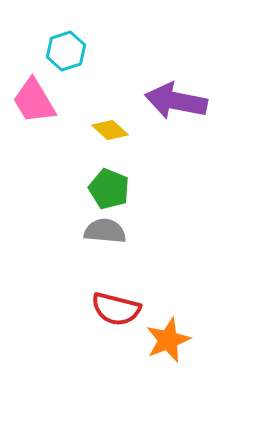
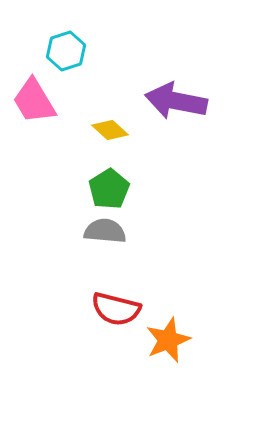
green pentagon: rotated 18 degrees clockwise
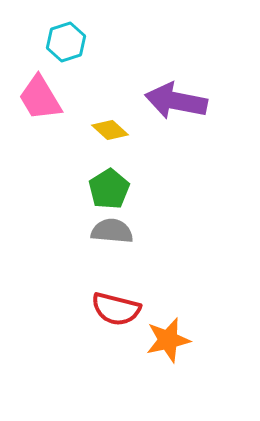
cyan hexagon: moved 9 px up
pink trapezoid: moved 6 px right, 3 px up
gray semicircle: moved 7 px right
orange star: rotated 9 degrees clockwise
